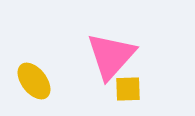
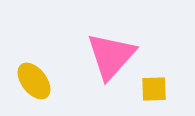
yellow square: moved 26 px right
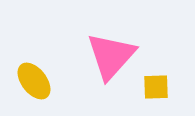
yellow square: moved 2 px right, 2 px up
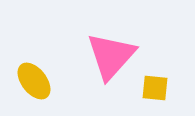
yellow square: moved 1 px left, 1 px down; rotated 8 degrees clockwise
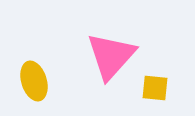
yellow ellipse: rotated 21 degrees clockwise
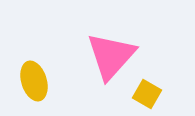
yellow square: moved 8 px left, 6 px down; rotated 24 degrees clockwise
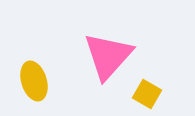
pink triangle: moved 3 px left
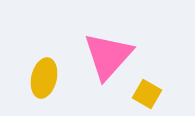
yellow ellipse: moved 10 px right, 3 px up; rotated 30 degrees clockwise
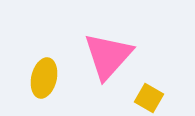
yellow square: moved 2 px right, 4 px down
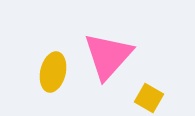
yellow ellipse: moved 9 px right, 6 px up
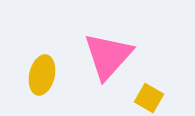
yellow ellipse: moved 11 px left, 3 px down
